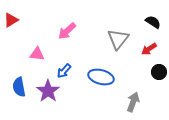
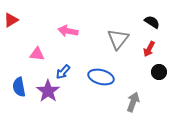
black semicircle: moved 1 px left
pink arrow: moved 1 px right; rotated 54 degrees clockwise
red arrow: rotated 28 degrees counterclockwise
blue arrow: moved 1 px left, 1 px down
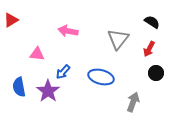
black circle: moved 3 px left, 1 px down
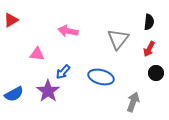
black semicircle: moved 3 px left; rotated 63 degrees clockwise
blue semicircle: moved 5 px left, 7 px down; rotated 108 degrees counterclockwise
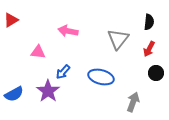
pink triangle: moved 1 px right, 2 px up
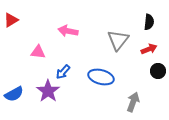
gray triangle: moved 1 px down
red arrow: rotated 140 degrees counterclockwise
black circle: moved 2 px right, 2 px up
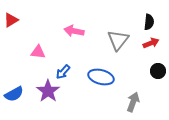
pink arrow: moved 6 px right
red arrow: moved 2 px right, 6 px up
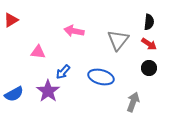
red arrow: moved 2 px left, 1 px down; rotated 56 degrees clockwise
black circle: moved 9 px left, 3 px up
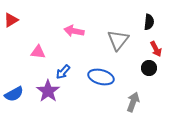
red arrow: moved 7 px right, 5 px down; rotated 28 degrees clockwise
